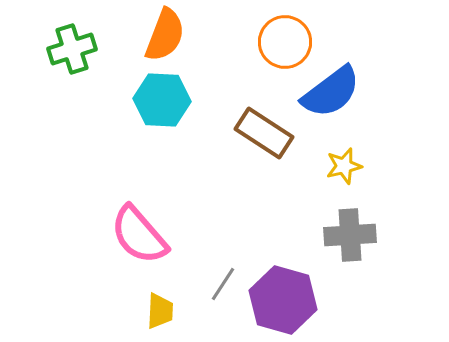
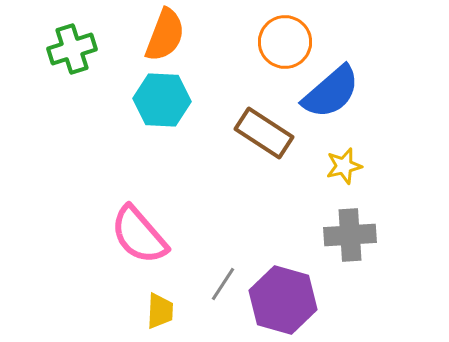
blue semicircle: rotated 4 degrees counterclockwise
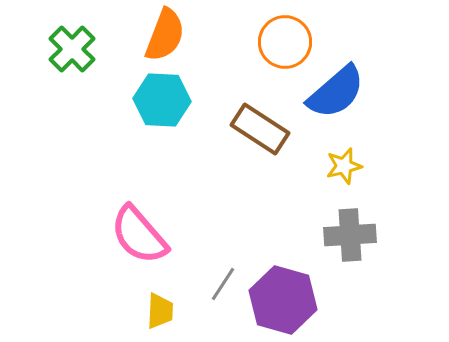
green cross: rotated 27 degrees counterclockwise
blue semicircle: moved 5 px right
brown rectangle: moved 4 px left, 4 px up
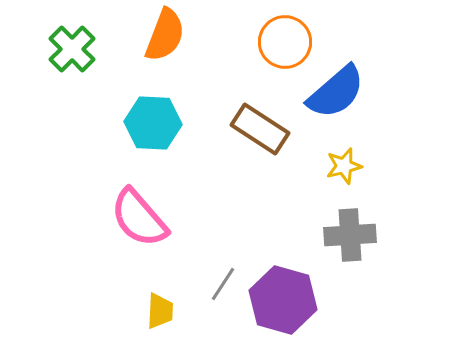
cyan hexagon: moved 9 px left, 23 px down
pink semicircle: moved 17 px up
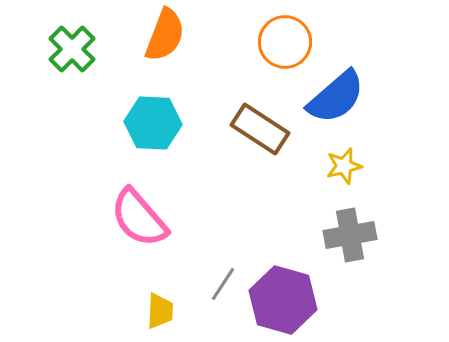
blue semicircle: moved 5 px down
gray cross: rotated 6 degrees counterclockwise
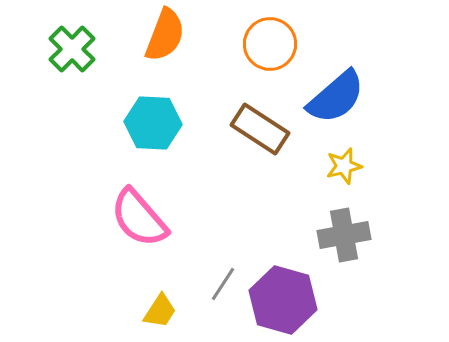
orange circle: moved 15 px left, 2 px down
gray cross: moved 6 px left
yellow trapezoid: rotated 30 degrees clockwise
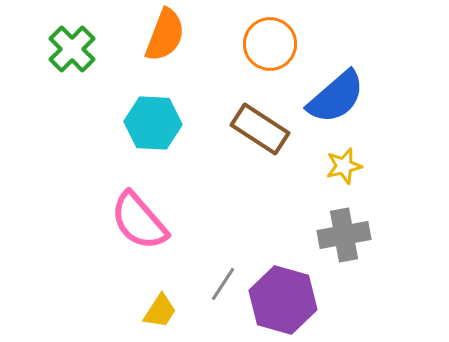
pink semicircle: moved 3 px down
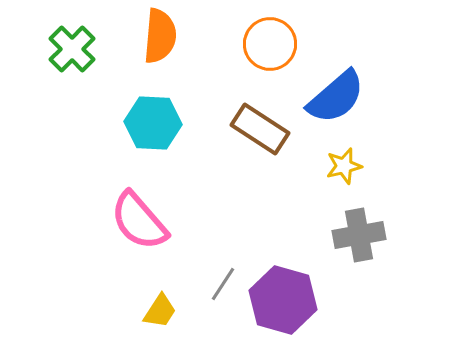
orange semicircle: moved 5 px left, 1 px down; rotated 16 degrees counterclockwise
gray cross: moved 15 px right
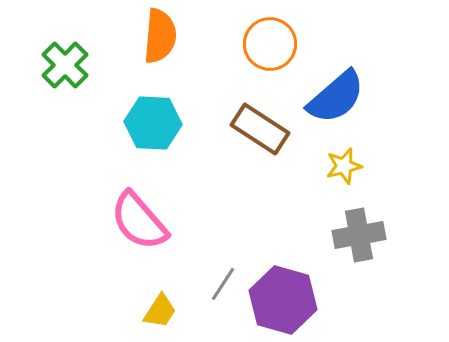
green cross: moved 7 px left, 16 px down
